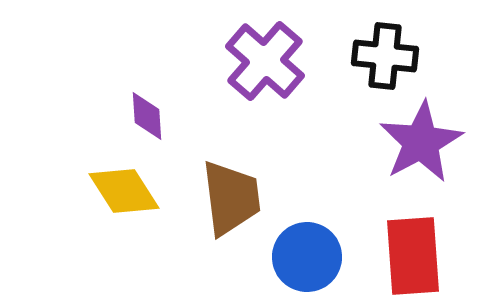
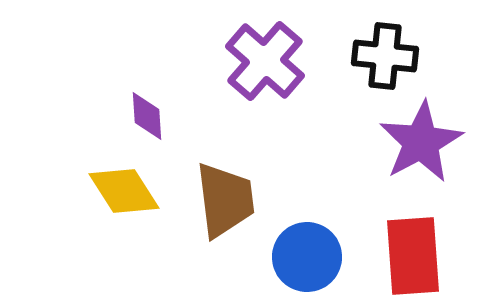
brown trapezoid: moved 6 px left, 2 px down
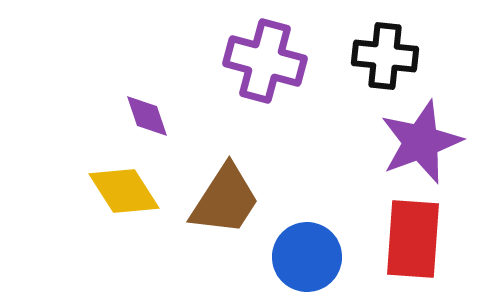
purple cross: rotated 26 degrees counterclockwise
purple diamond: rotated 15 degrees counterclockwise
purple star: rotated 8 degrees clockwise
brown trapezoid: rotated 40 degrees clockwise
red rectangle: moved 17 px up; rotated 8 degrees clockwise
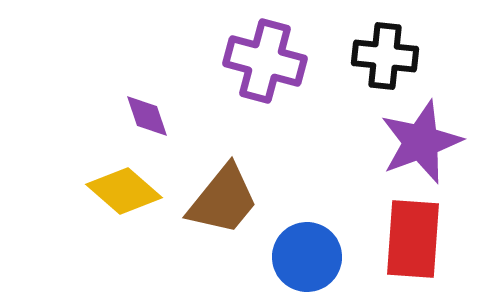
yellow diamond: rotated 16 degrees counterclockwise
brown trapezoid: moved 2 px left; rotated 6 degrees clockwise
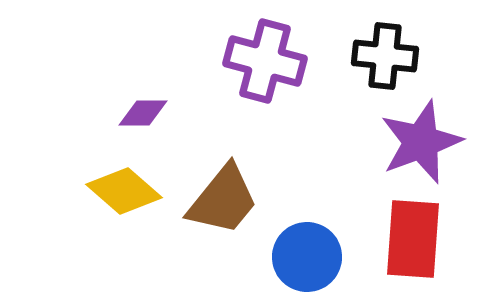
purple diamond: moved 4 px left, 3 px up; rotated 72 degrees counterclockwise
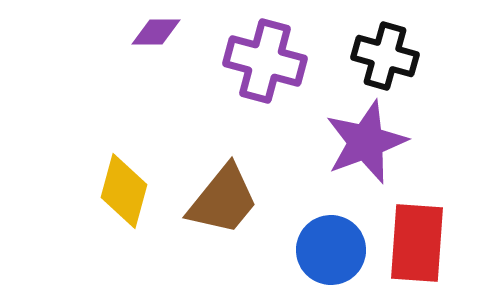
black cross: rotated 10 degrees clockwise
purple diamond: moved 13 px right, 81 px up
purple star: moved 55 px left
yellow diamond: rotated 64 degrees clockwise
red rectangle: moved 4 px right, 4 px down
blue circle: moved 24 px right, 7 px up
